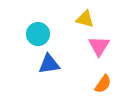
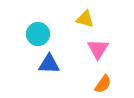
pink triangle: moved 1 px left, 3 px down
blue triangle: rotated 10 degrees clockwise
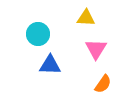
yellow triangle: moved 1 px right, 1 px up; rotated 12 degrees counterclockwise
pink triangle: moved 2 px left
blue triangle: moved 1 px right, 1 px down
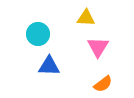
pink triangle: moved 2 px right, 2 px up
blue triangle: moved 1 px left, 1 px down
orange semicircle: rotated 18 degrees clockwise
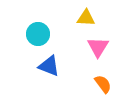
blue triangle: rotated 20 degrees clockwise
orange semicircle: rotated 90 degrees counterclockwise
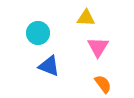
cyan circle: moved 1 px up
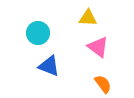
yellow triangle: moved 2 px right
pink triangle: rotated 25 degrees counterclockwise
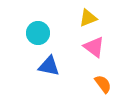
yellow triangle: rotated 24 degrees counterclockwise
pink triangle: moved 4 px left
blue triangle: rotated 10 degrees counterclockwise
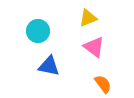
cyan circle: moved 2 px up
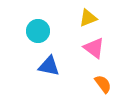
pink triangle: moved 1 px down
